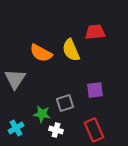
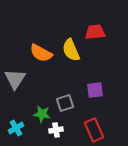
white cross: rotated 24 degrees counterclockwise
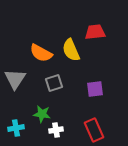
purple square: moved 1 px up
gray square: moved 11 px left, 20 px up
cyan cross: rotated 21 degrees clockwise
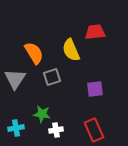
orange semicircle: moved 7 px left; rotated 150 degrees counterclockwise
gray square: moved 2 px left, 6 px up
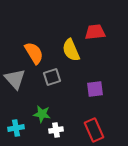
gray triangle: rotated 15 degrees counterclockwise
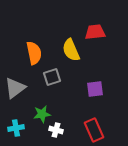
orange semicircle: rotated 20 degrees clockwise
gray triangle: moved 9 px down; rotated 35 degrees clockwise
green star: rotated 18 degrees counterclockwise
white cross: rotated 24 degrees clockwise
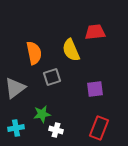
red rectangle: moved 5 px right, 2 px up; rotated 45 degrees clockwise
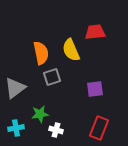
orange semicircle: moved 7 px right
green star: moved 2 px left
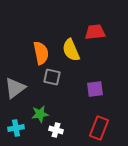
gray square: rotated 30 degrees clockwise
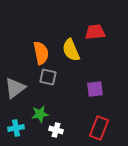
gray square: moved 4 px left
